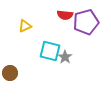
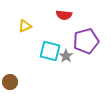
red semicircle: moved 1 px left
purple pentagon: moved 19 px down
gray star: moved 1 px right, 1 px up
brown circle: moved 9 px down
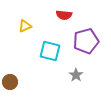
gray star: moved 10 px right, 19 px down
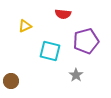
red semicircle: moved 1 px left, 1 px up
brown circle: moved 1 px right, 1 px up
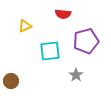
cyan square: rotated 20 degrees counterclockwise
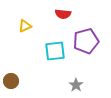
cyan square: moved 5 px right
gray star: moved 10 px down
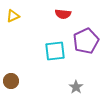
yellow triangle: moved 12 px left, 10 px up
purple pentagon: rotated 10 degrees counterclockwise
gray star: moved 2 px down
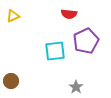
red semicircle: moved 6 px right
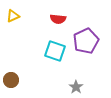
red semicircle: moved 11 px left, 5 px down
cyan square: rotated 25 degrees clockwise
brown circle: moved 1 px up
